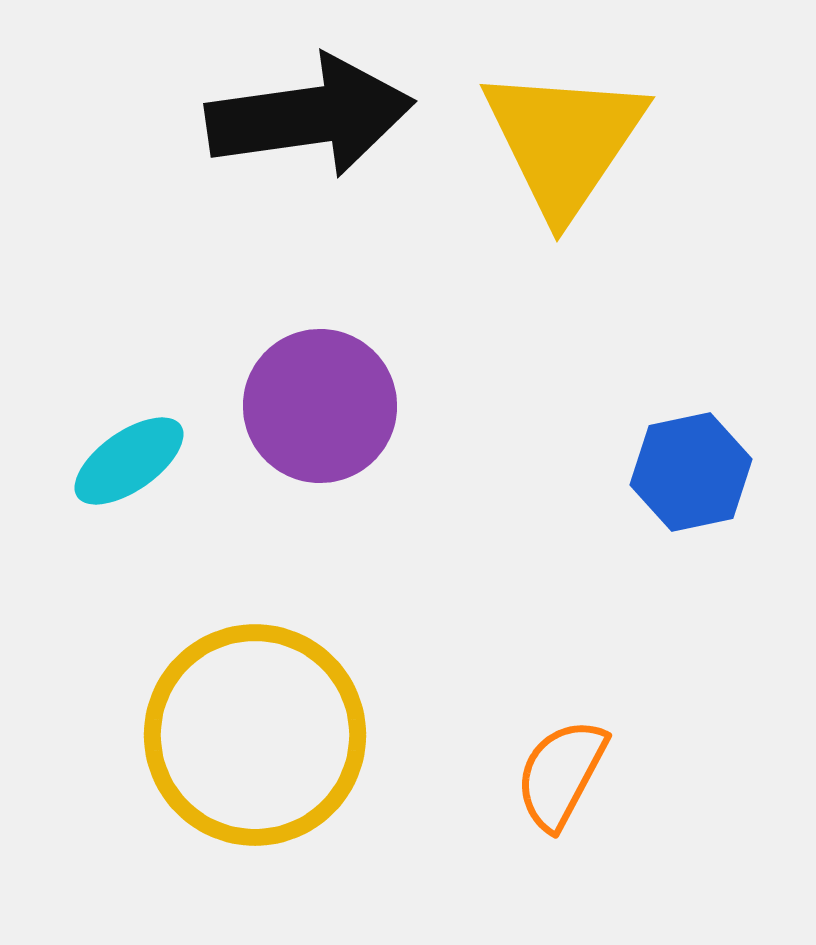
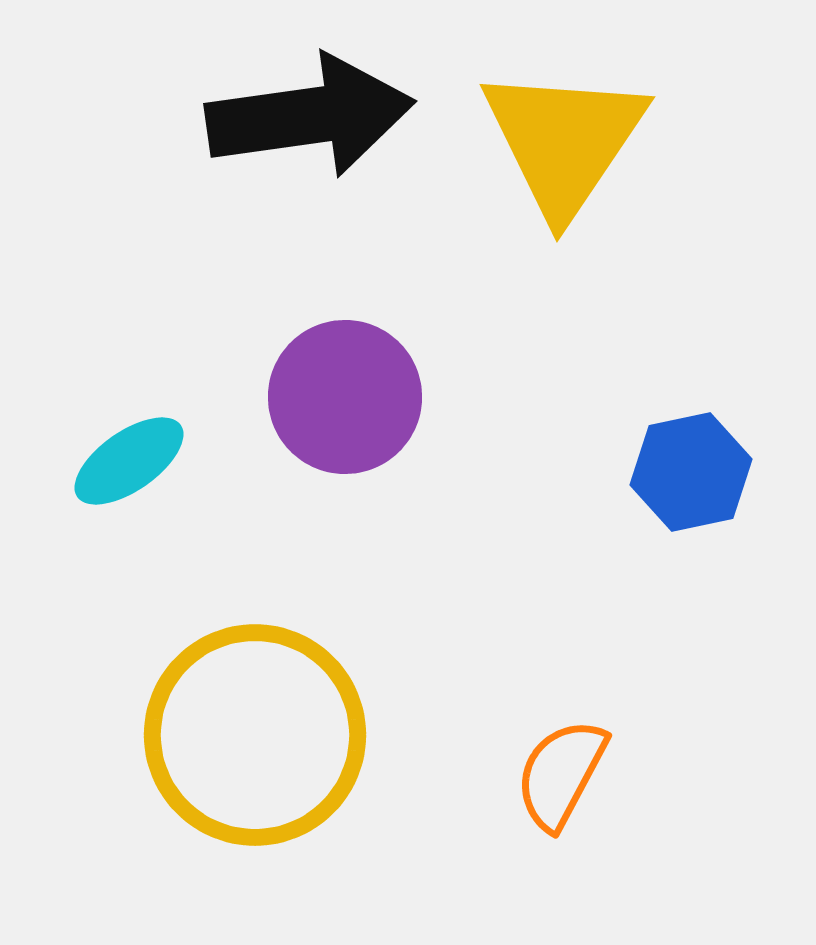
purple circle: moved 25 px right, 9 px up
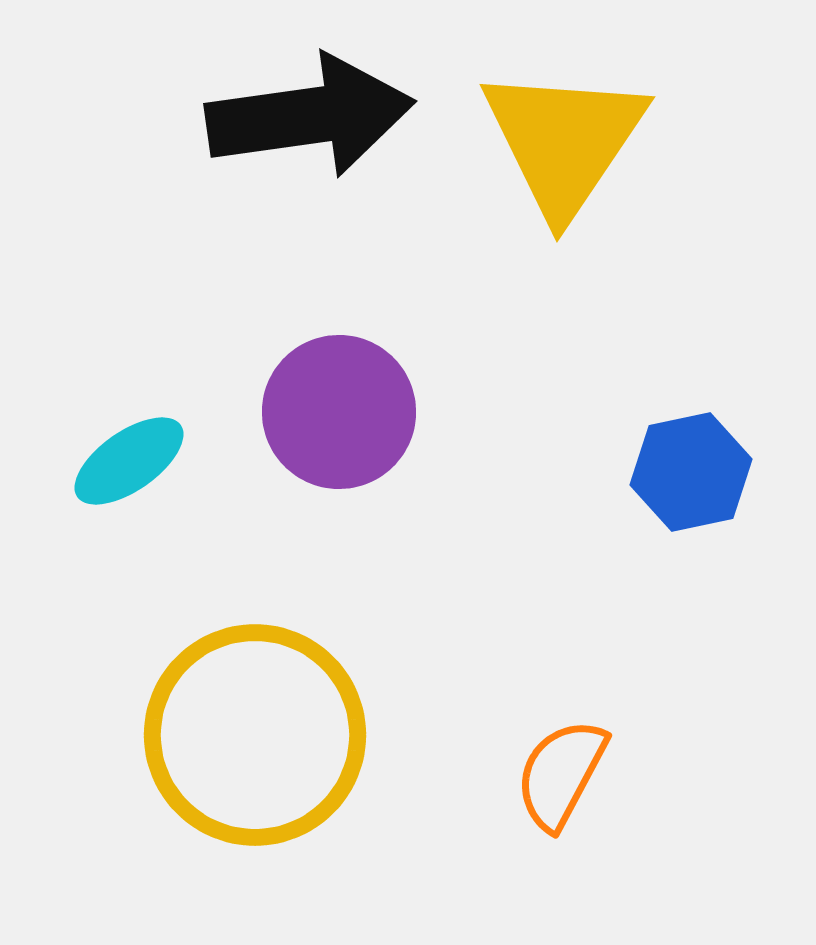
purple circle: moved 6 px left, 15 px down
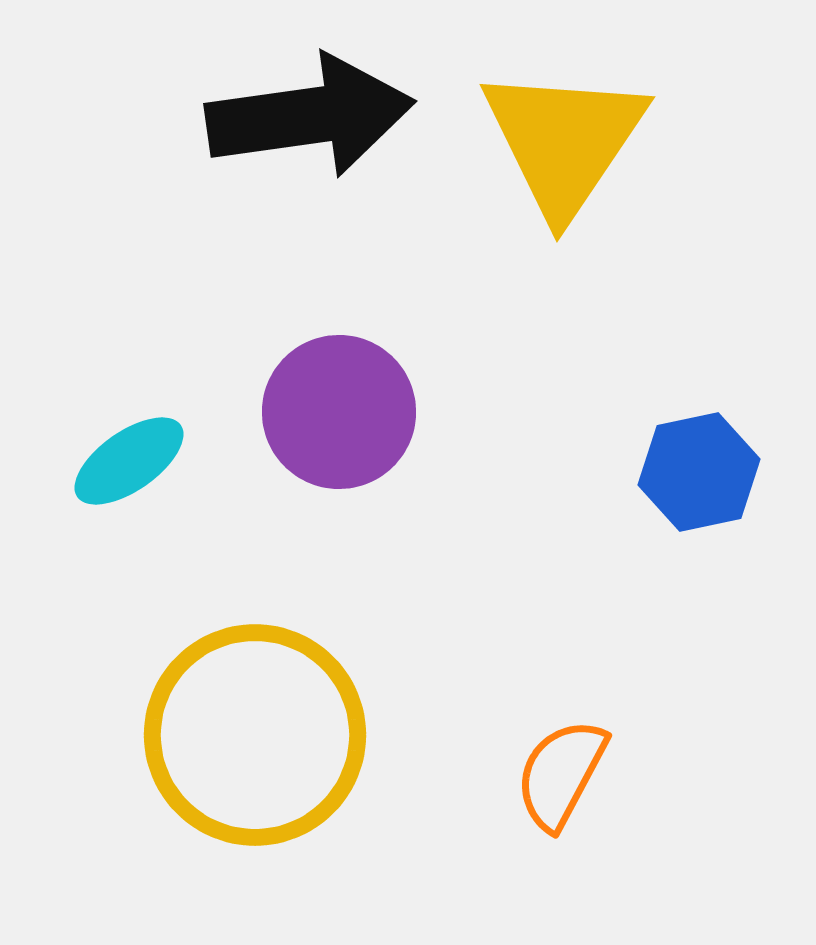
blue hexagon: moved 8 px right
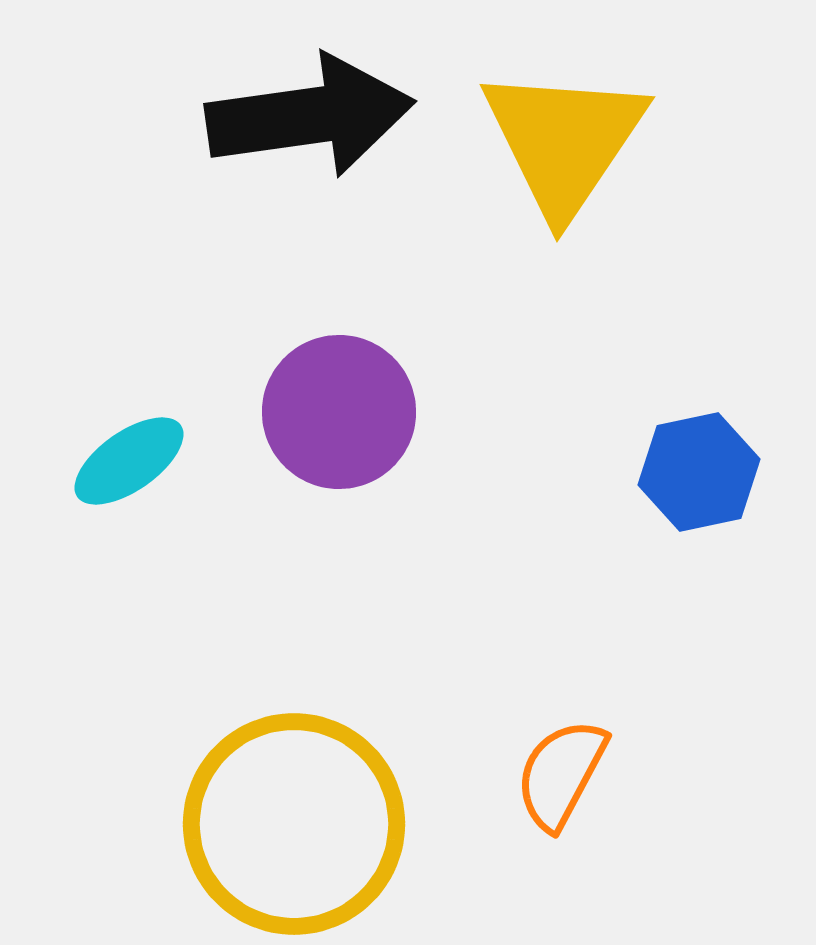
yellow circle: moved 39 px right, 89 px down
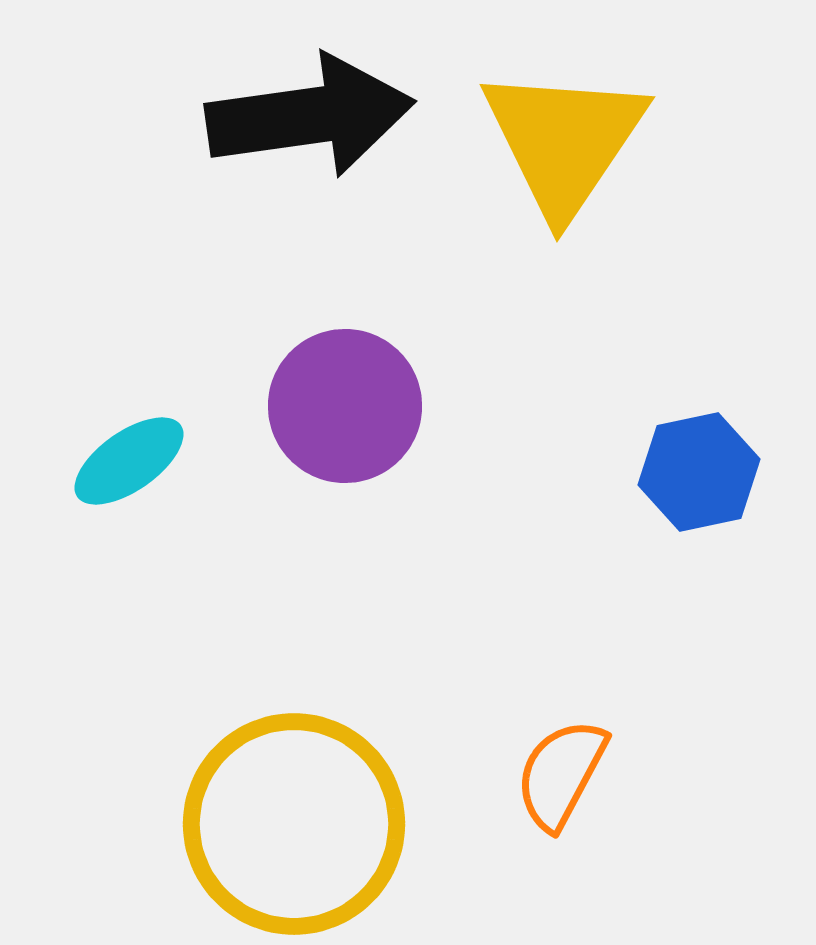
purple circle: moved 6 px right, 6 px up
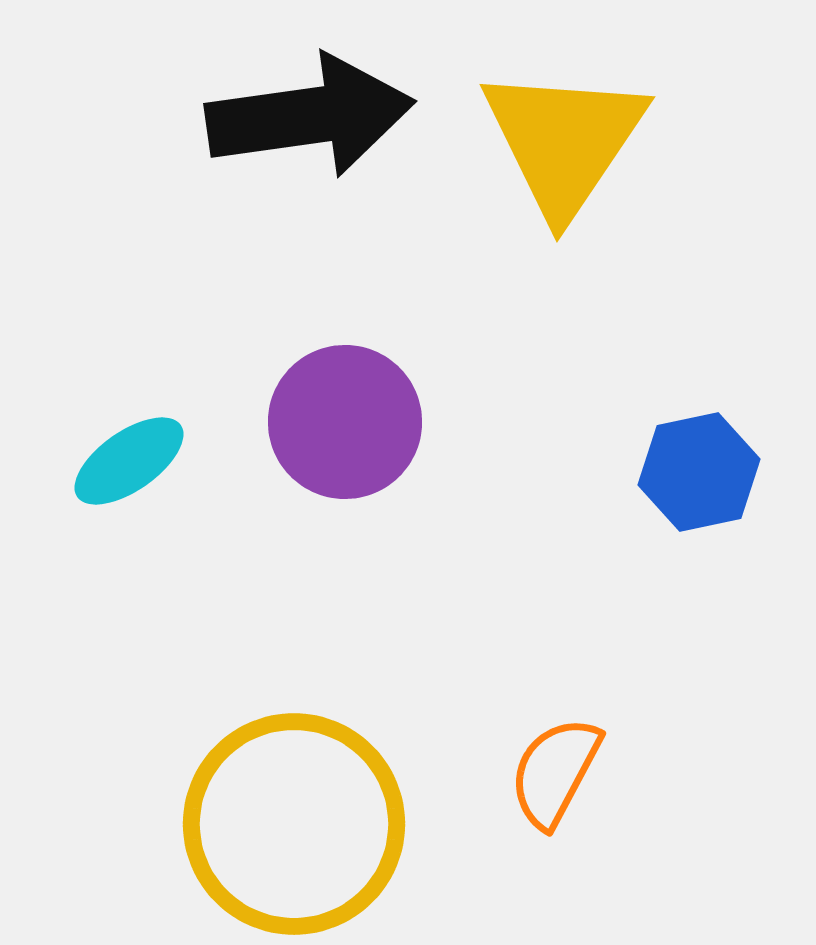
purple circle: moved 16 px down
orange semicircle: moved 6 px left, 2 px up
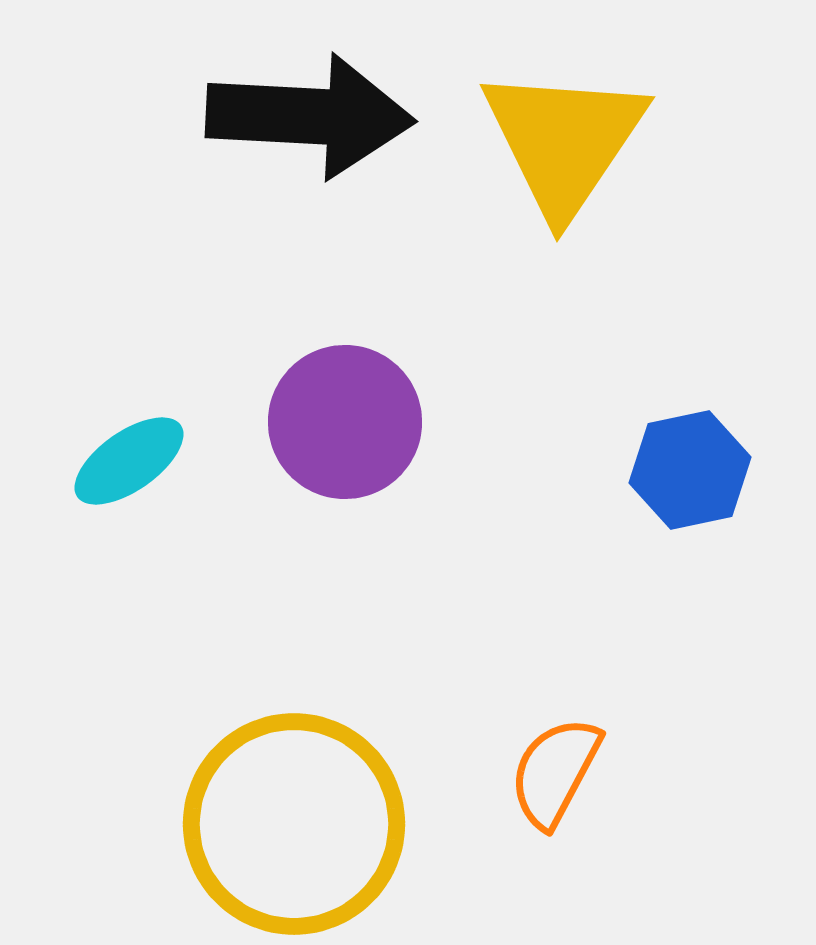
black arrow: rotated 11 degrees clockwise
blue hexagon: moved 9 px left, 2 px up
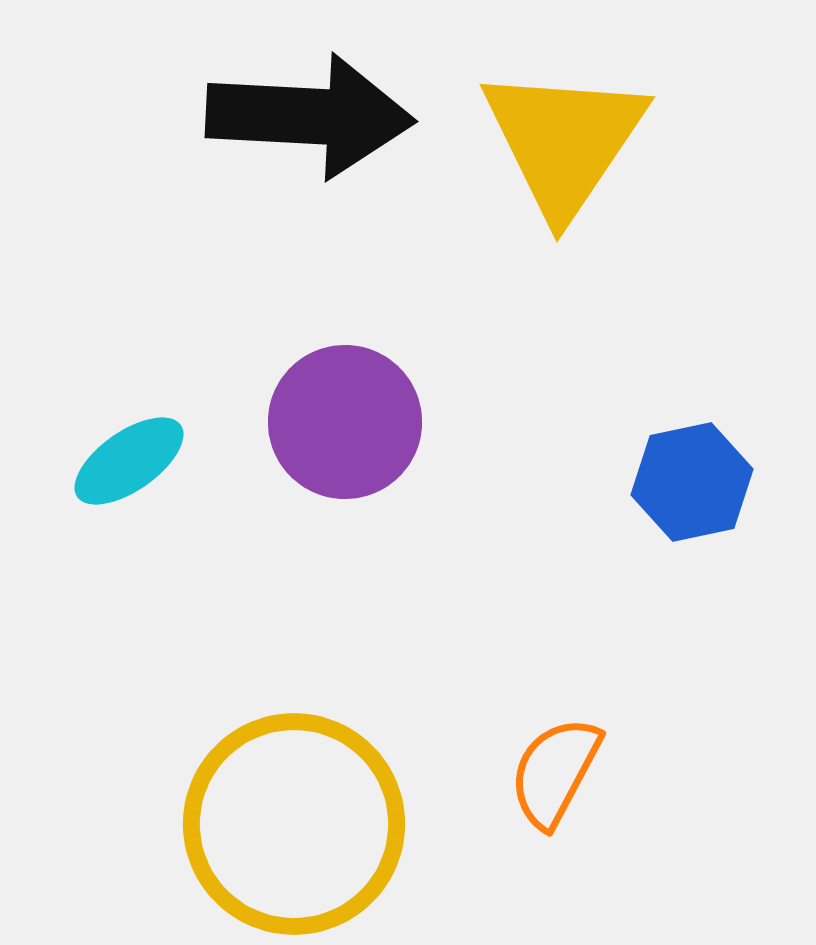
blue hexagon: moved 2 px right, 12 px down
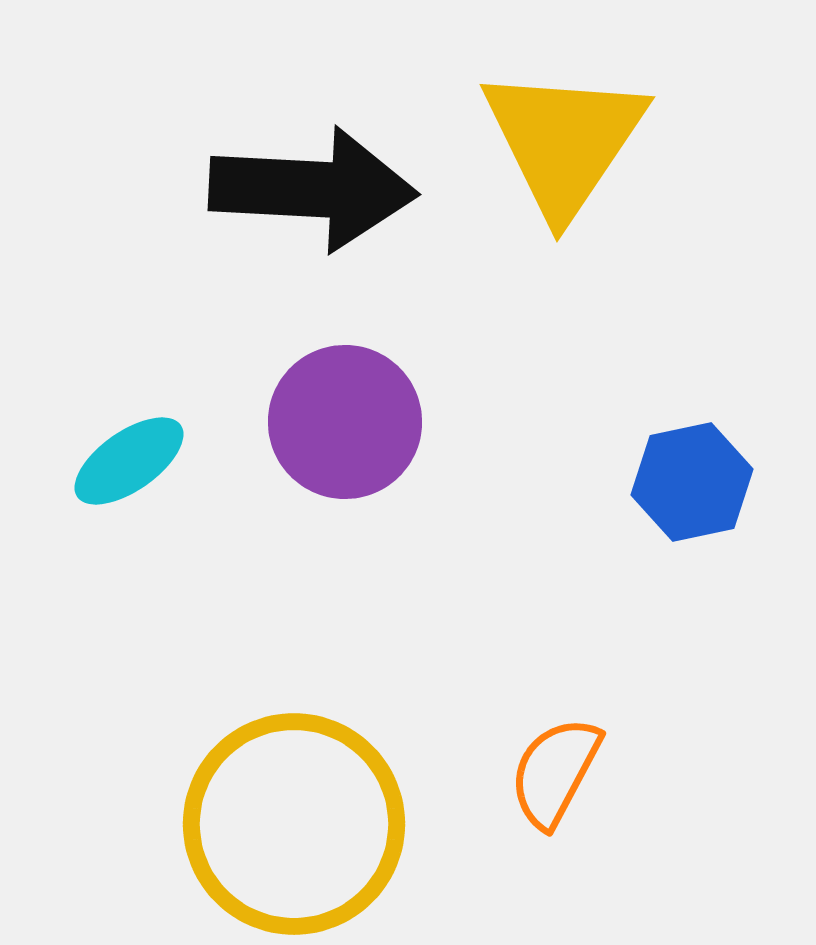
black arrow: moved 3 px right, 73 px down
